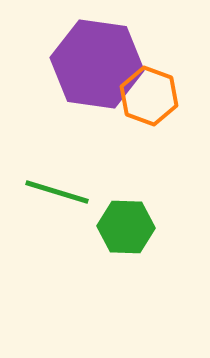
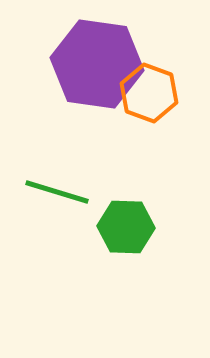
orange hexagon: moved 3 px up
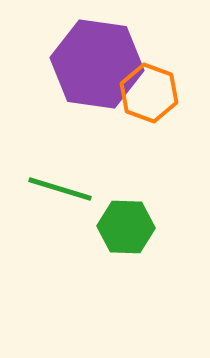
green line: moved 3 px right, 3 px up
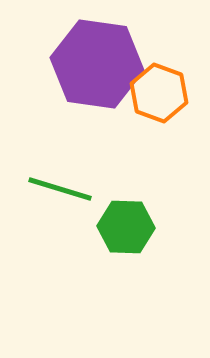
orange hexagon: moved 10 px right
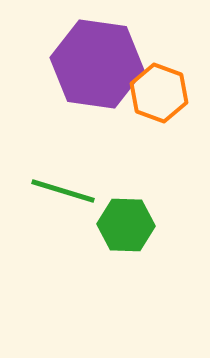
green line: moved 3 px right, 2 px down
green hexagon: moved 2 px up
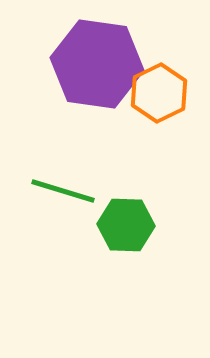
orange hexagon: rotated 14 degrees clockwise
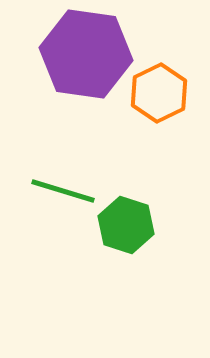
purple hexagon: moved 11 px left, 10 px up
green hexagon: rotated 16 degrees clockwise
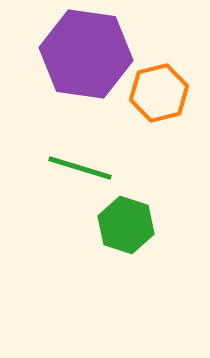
orange hexagon: rotated 12 degrees clockwise
green line: moved 17 px right, 23 px up
